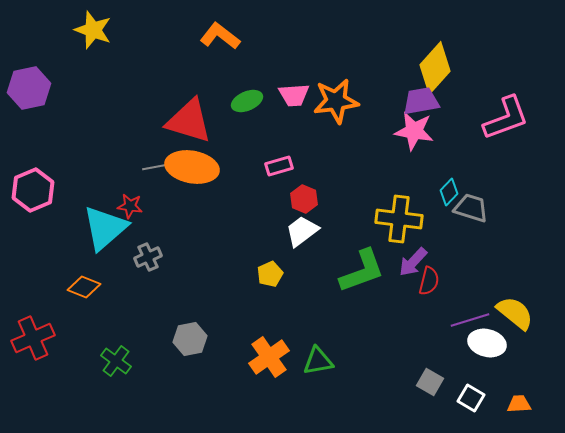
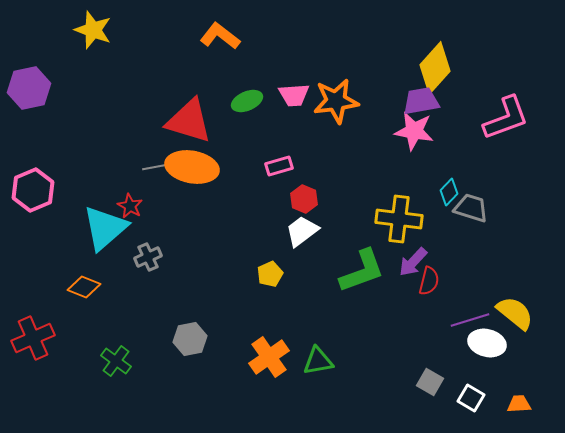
red star: rotated 20 degrees clockwise
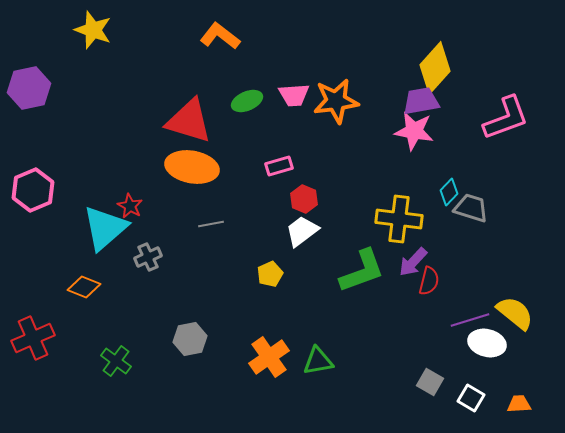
gray line: moved 56 px right, 57 px down
